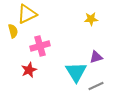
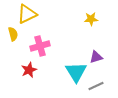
yellow semicircle: moved 3 px down
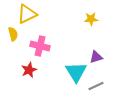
pink cross: rotated 30 degrees clockwise
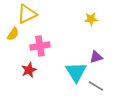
yellow semicircle: rotated 48 degrees clockwise
pink cross: rotated 24 degrees counterclockwise
gray line: rotated 56 degrees clockwise
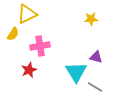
purple triangle: rotated 32 degrees clockwise
gray line: moved 1 px left, 1 px down
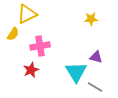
red star: moved 2 px right
